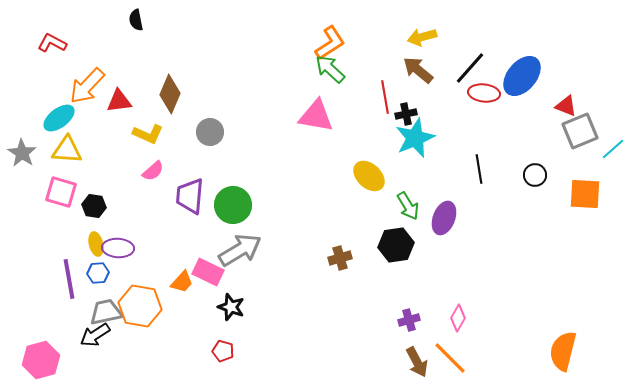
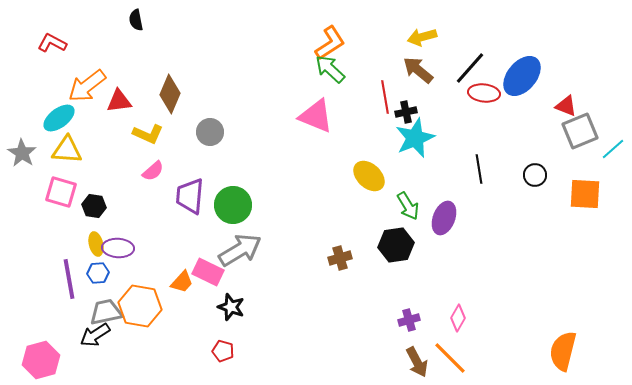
orange arrow at (87, 86): rotated 9 degrees clockwise
black cross at (406, 114): moved 2 px up
pink triangle at (316, 116): rotated 12 degrees clockwise
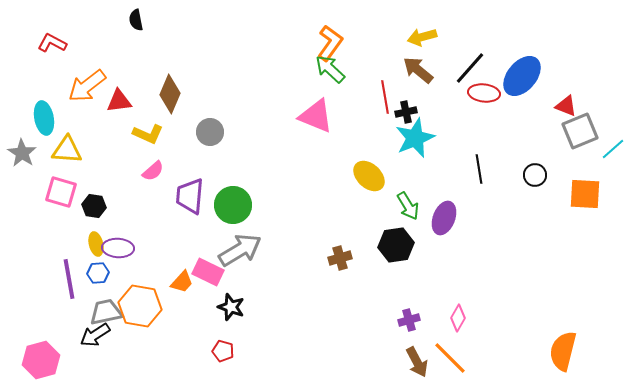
orange L-shape at (330, 43): rotated 21 degrees counterclockwise
cyan ellipse at (59, 118): moved 15 px left; rotated 64 degrees counterclockwise
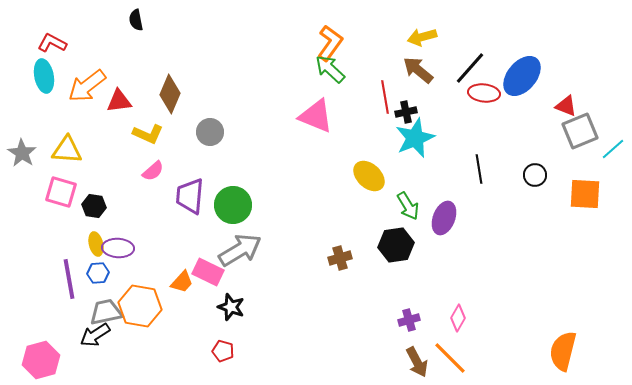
cyan ellipse at (44, 118): moved 42 px up
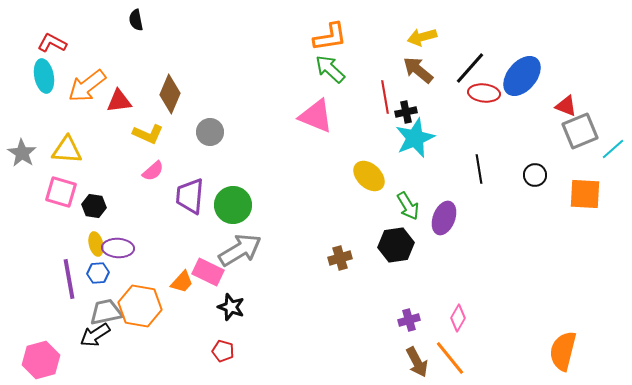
orange L-shape at (330, 43): moved 6 px up; rotated 45 degrees clockwise
orange line at (450, 358): rotated 6 degrees clockwise
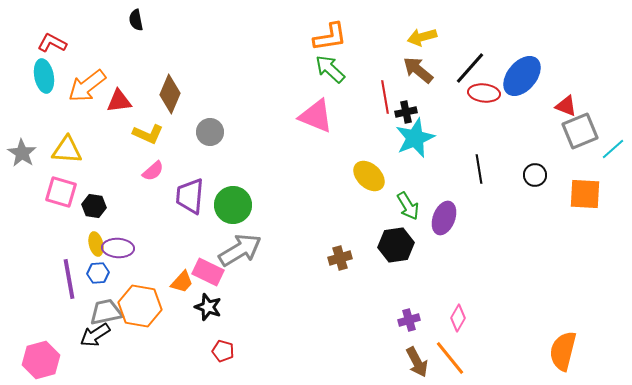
black star at (231, 307): moved 23 px left
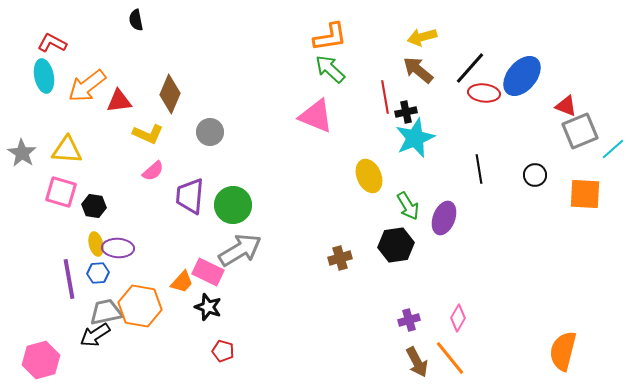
yellow ellipse at (369, 176): rotated 24 degrees clockwise
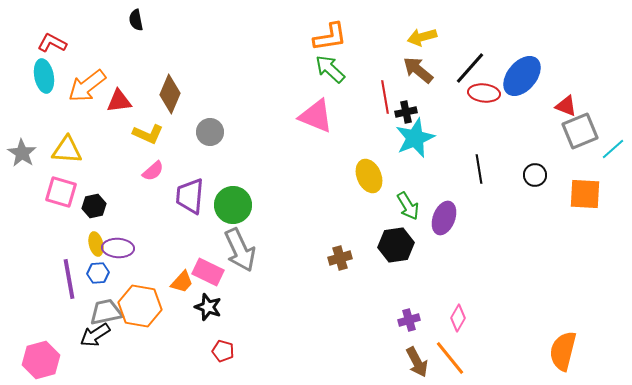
black hexagon at (94, 206): rotated 20 degrees counterclockwise
gray arrow at (240, 250): rotated 96 degrees clockwise
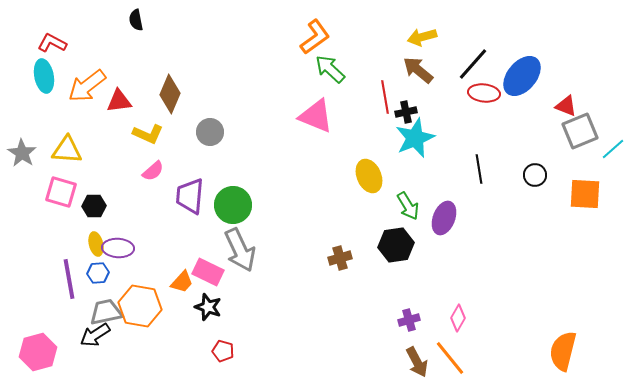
orange L-shape at (330, 37): moved 15 px left; rotated 27 degrees counterclockwise
black line at (470, 68): moved 3 px right, 4 px up
black hexagon at (94, 206): rotated 10 degrees clockwise
pink hexagon at (41, 360): moved 3 px left, 8 px up
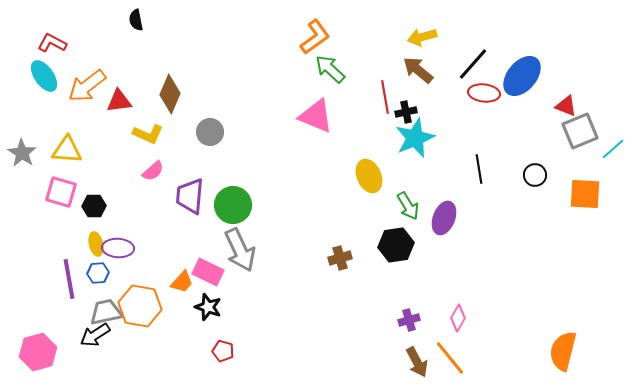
cyan ellipse at (44, 76): rotated 24 degrees counterclockwise
